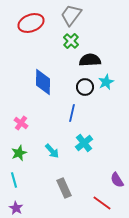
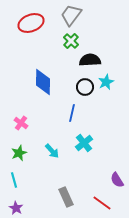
gray rectangle: moved 2 px right, 9 px down
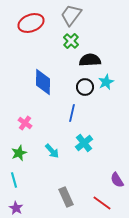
pink cross: moved 4 px right
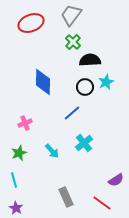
green cross: moved 2 px right, 1 px down
blue line: rotated 36 degrees clockwise
pink cross: rotated 32 degrees clockwise
purple semicircle: moved 1 px left; rotated 91 degrees counterclockwise
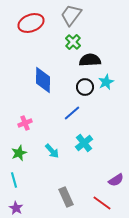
blue diamond: moved 2 px up
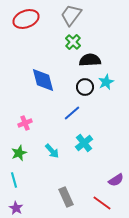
red ellipse: moved 5 px left, 4 px up
blue diamond: rotated 16 degrees counterclockwise
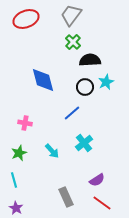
pink cross: rotated 32 degrees clockwise
purple semicircle: moved 19 px left
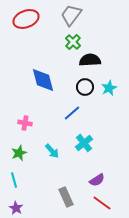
cyan star: moved 3 px right, 6 px down
